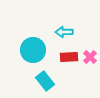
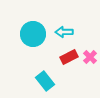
cyan circle: moved 16 px up
red rectangle: rotated 24 degrees counterclockwise
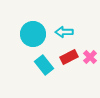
cyan rectangle: moved 1 px left, 16 px up
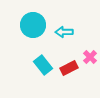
cyan circle: moved 9 px up
red rectangle: moved 11 px down
cyan rectangle: moved 1 px left
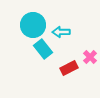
cyan arrow: moved 3 px left
cyan rectangle: moved 16 px up
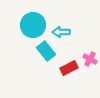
cyan rectangle: moved 3 px right, 2 px down
pink cross: moved 2 px down; rotated 16 degrees counterclockwise
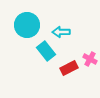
cyan circle: moved 6 px left
